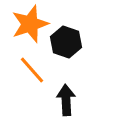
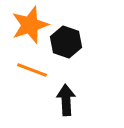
orange star: moved 1 px down
orange line: rotated 28 degrees counterclockwise
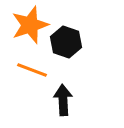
black arrow: moved 3 px left
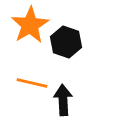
orange star: rotated 12 degrees counterclockwise
orange line: moved 13 px down; rotated 8 degrees counterclockwise
